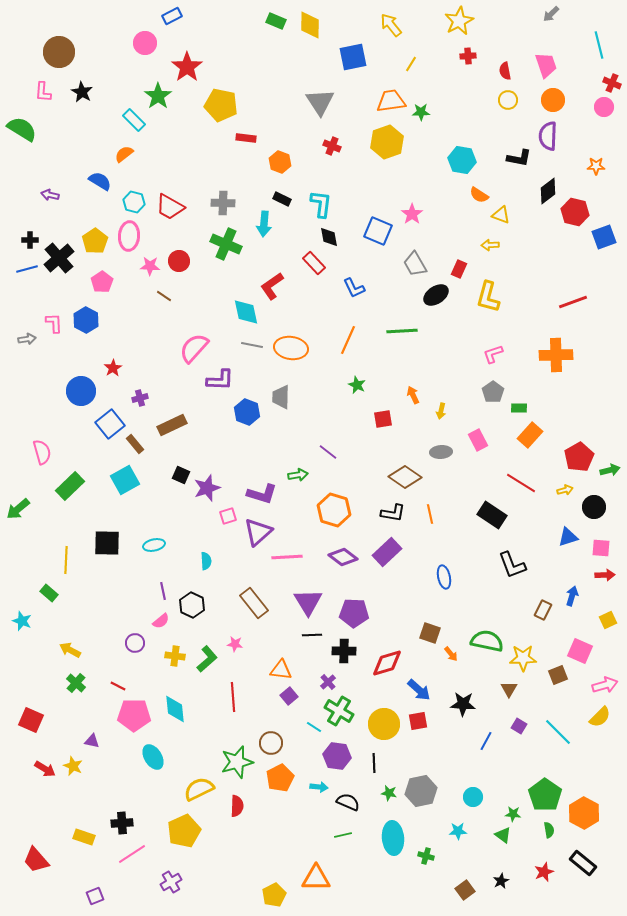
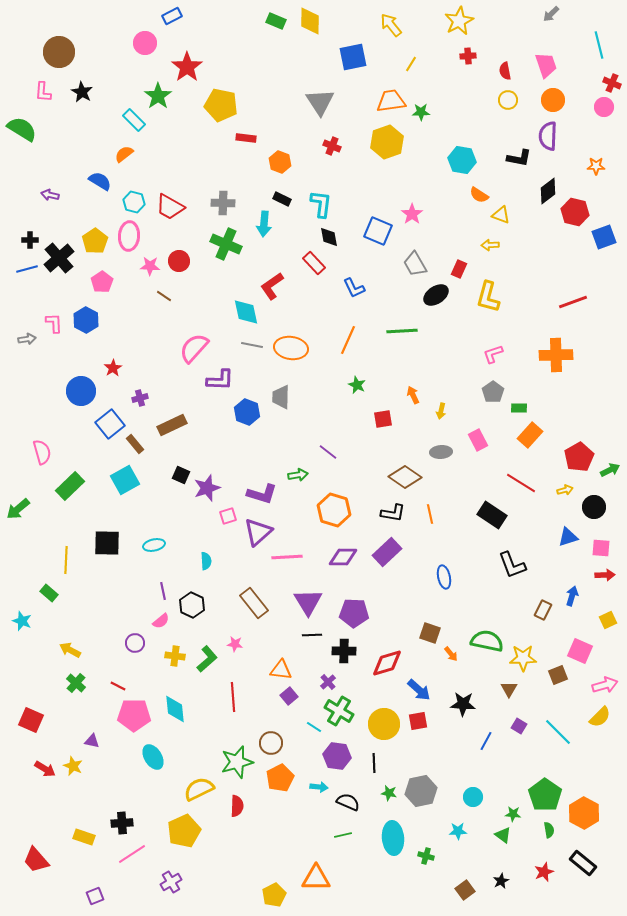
yellow diamond at (310, 25): moved 4 px up
green arrow at (610, 470): rotated 12 degrees counterclockwise
purple diamond at (343, 557): rotated 36 degrees counterclockwise
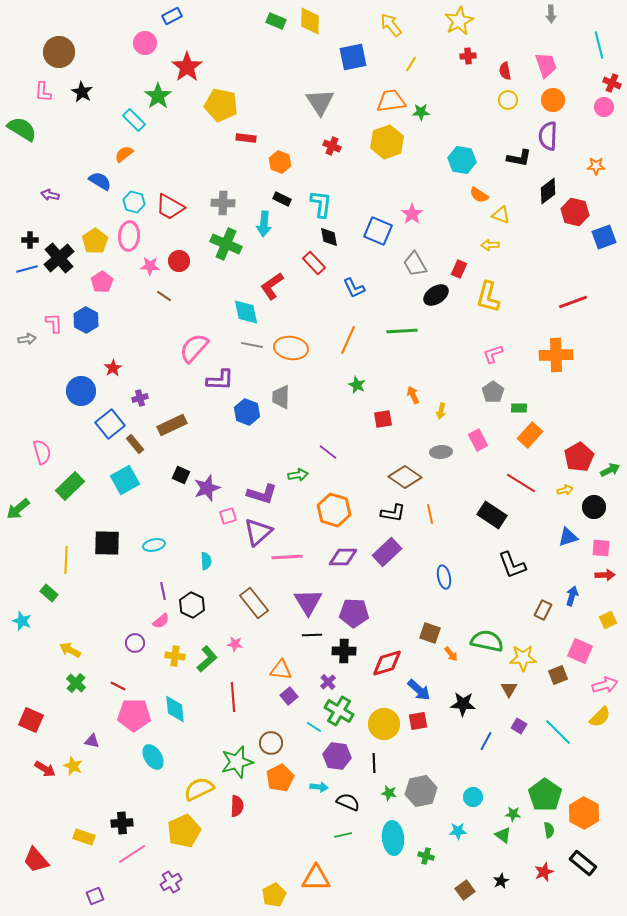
gray arrow at (551, 14): rotated 48 degrees counterclockwise
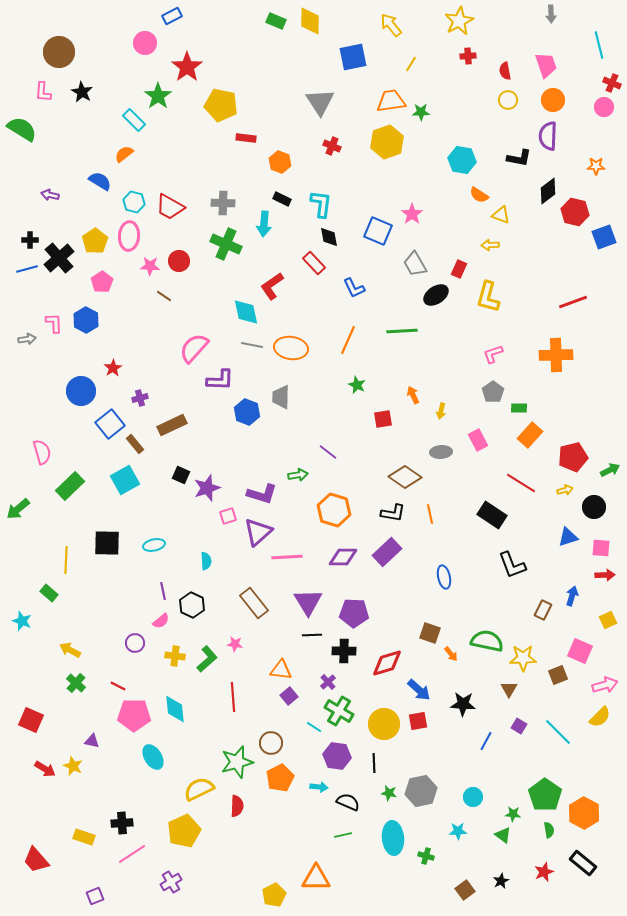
red pentagon at (579, 457): moved 6 px left; rotated 16 degrees clockwise
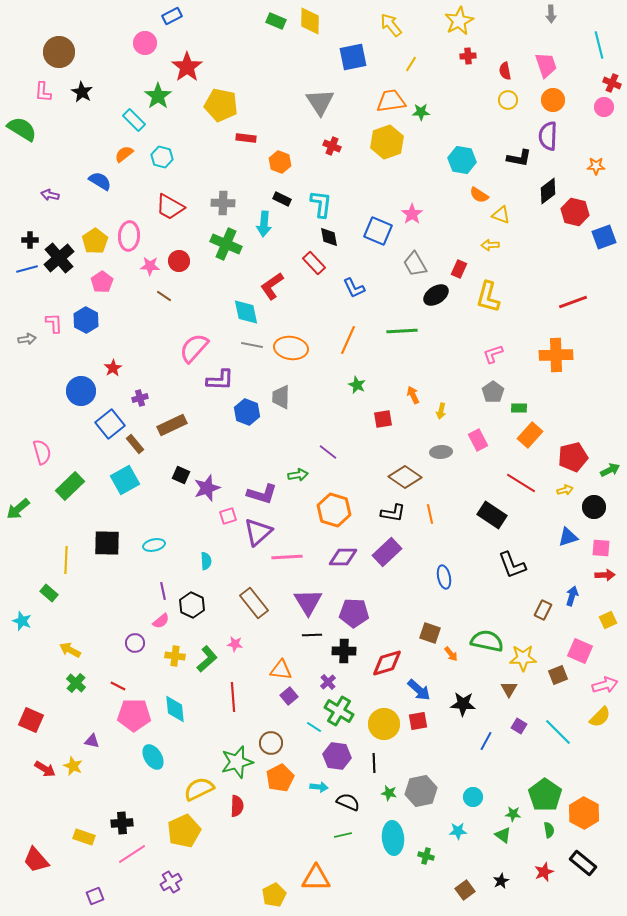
cyan hexagon at (134, 202): moved 28 px right, 45 px up
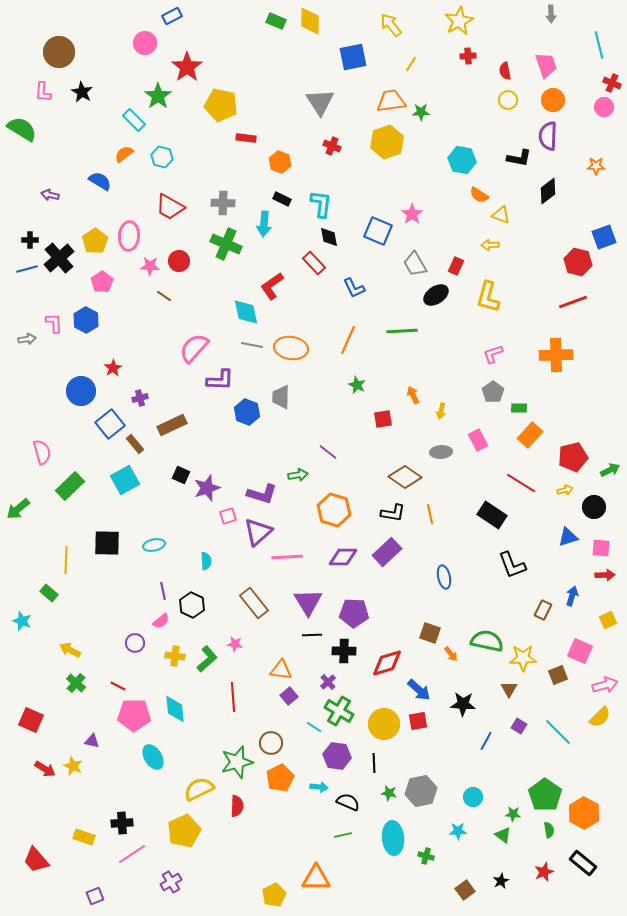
red hexagon at (575, 212): moved 3 px right, 50 px down
red rectangle at (459, 269): moved 3 px left, 3 px up
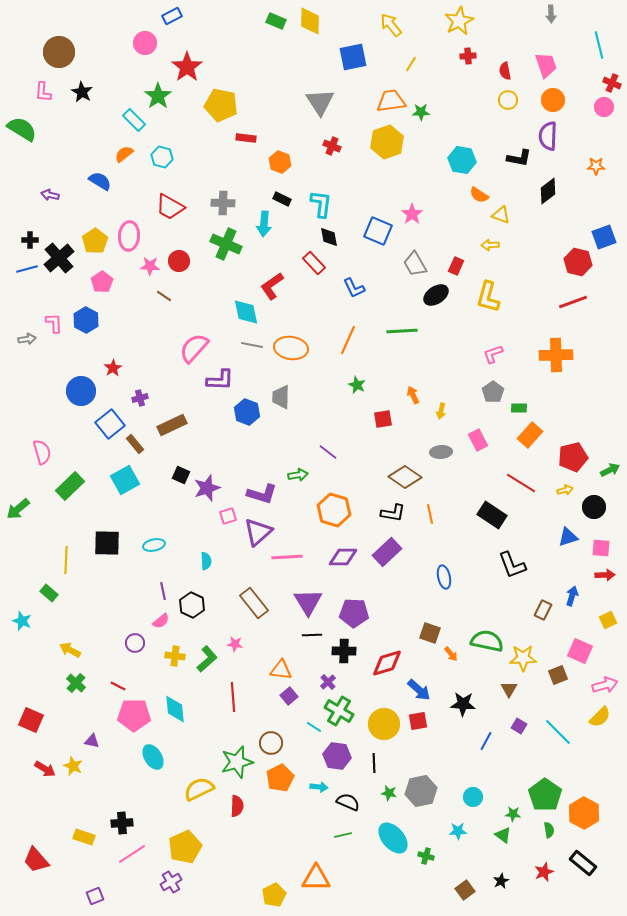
yellow pentagon at (184, 831): moved 1 px right, 16 px down
cyan ellipse at (393, 838): rotated 36 degrees counterclockwise
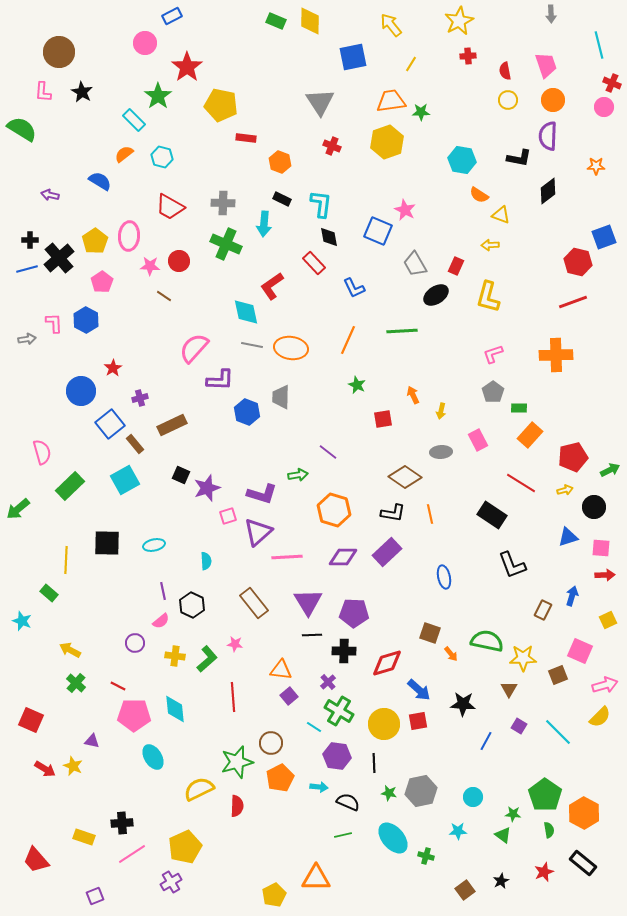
pink star at (412, 214): moved 7 px left, 4 px up; rotated 10 degrees counterclockwise
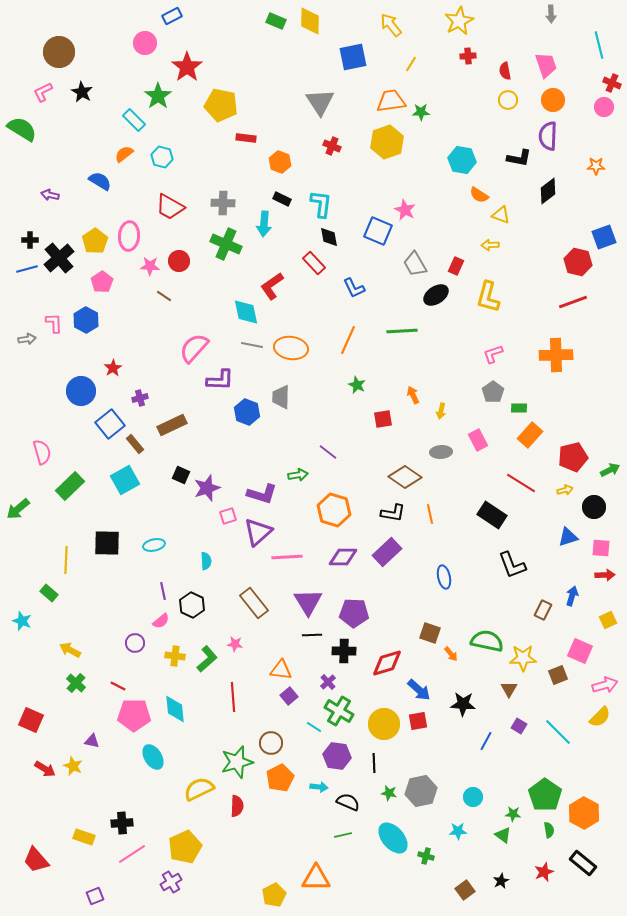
pink L-shape at (43, 92): rotated 60 degrees clockwise
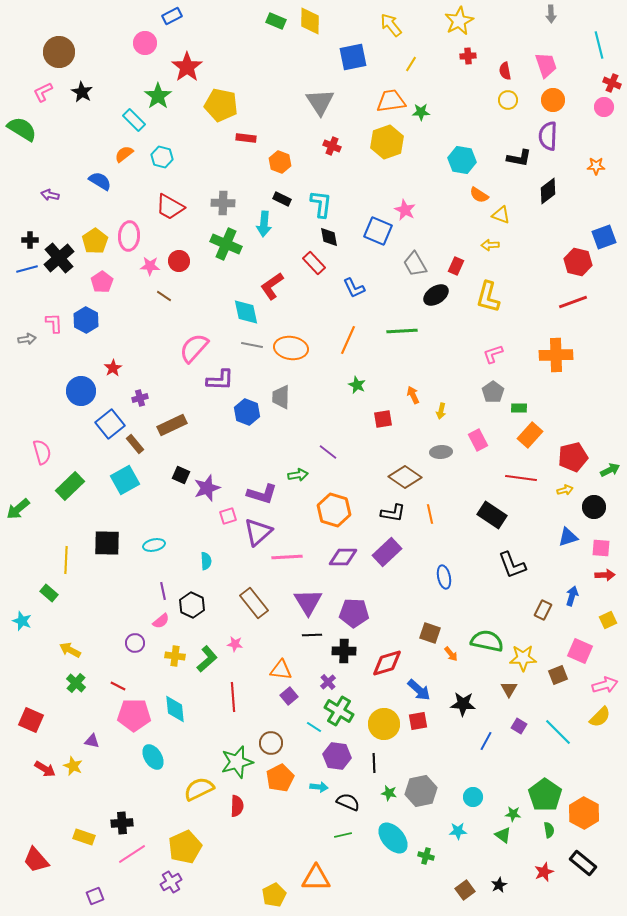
red line at (521, 483): moved 5 px up; rotated 24 degrees counterclockwise
black star at (501, 881): moved 2 px left, 4 px down
